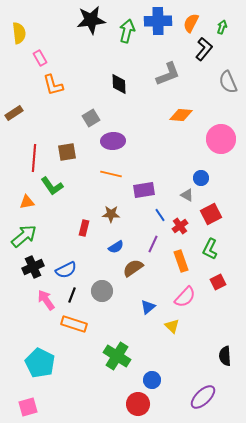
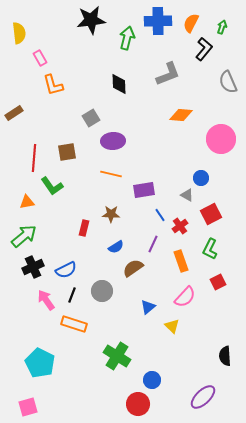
green arrow at (127, 31): moved 7 px down
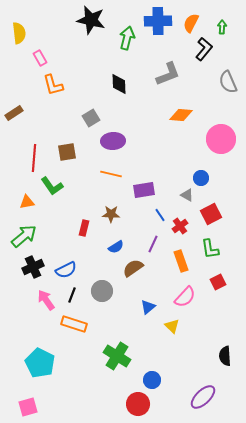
black star at (91, 20): rotated 20 degrees clockwise
green arrow at (222, 27): rotated 16 degrees counterclockwise
green L-shape at (210, 249): rotated 35 degrees counterclockwise
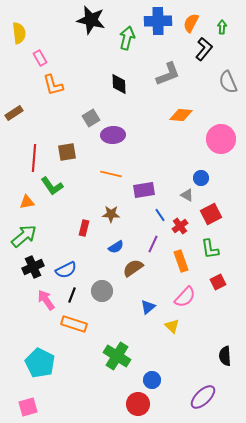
purple ellipse at (113, 141): moved 6 px up
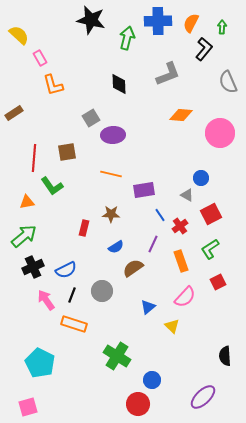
yellow semicircle at (19, 33): moved 2 px down; rotated 40 degrees counterclockwise
pink circle at (221, 139): moved 1 px left, 6 px up
green L-shape at (210, 249): rotated 65 degrees clockwise
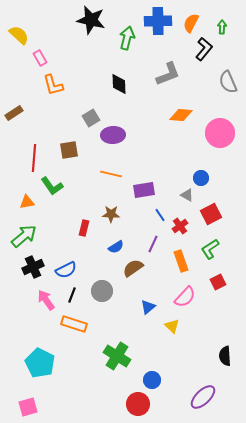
brown square at (67, 152): moved 2 px right, 2 px up
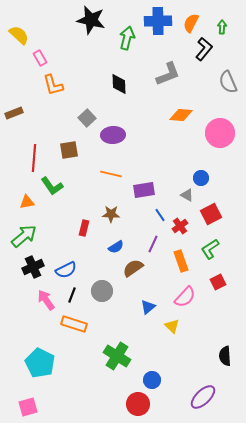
brown rectangle at (14, 113): rotated 12 degrees clockwise
gray square at (91, 118): moved 4 px left; rotated 12 degrees counterclockwise
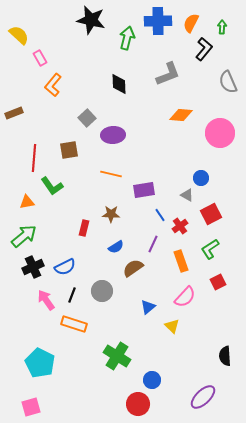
orange L-shape at (53, 85): rotated 55 degrees clockwise
blue semicircle at (66, 270): moved 1 px left, 3 px up
pink square at (28, 407): moved 3 px right
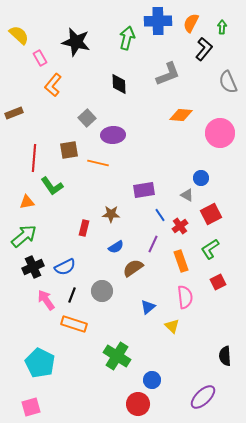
black star at (91, 20): moved 15 px left, 22 px down
orange line at (111, 174): moved 13 px left, 11 px up
pink semicircle at (185, 297): rotated 50 degrees counterclockwise
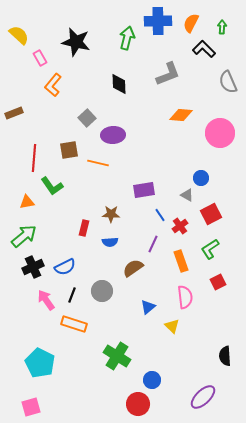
black L-shape at (204, 49): rotated 85 degrees counterclockwise
blue semicircle at (116, 247): moved 6 px left, 5 px up; rotated 28 degrees clockwise
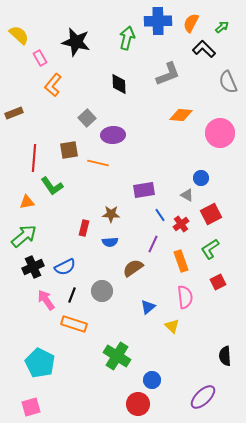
green arrow at (222, 27): rotated 48 degrees clockwise
red cross at (180, 226): moved 1 px right, 2 px up
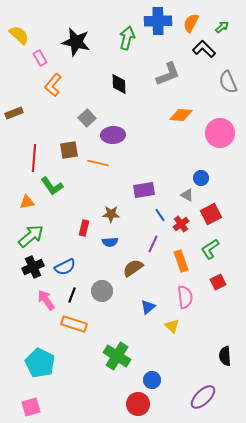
green arrow at (24, 236): moved 7 px right
